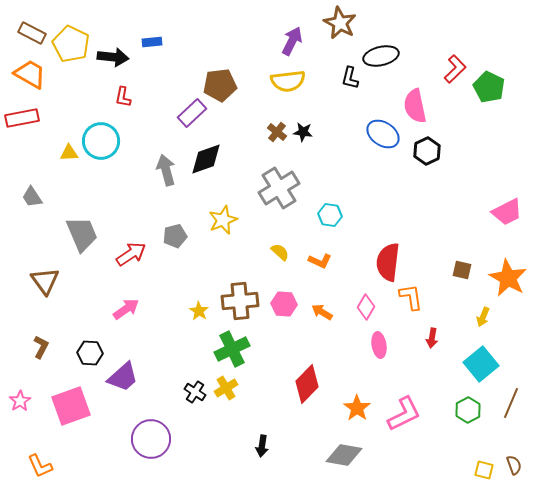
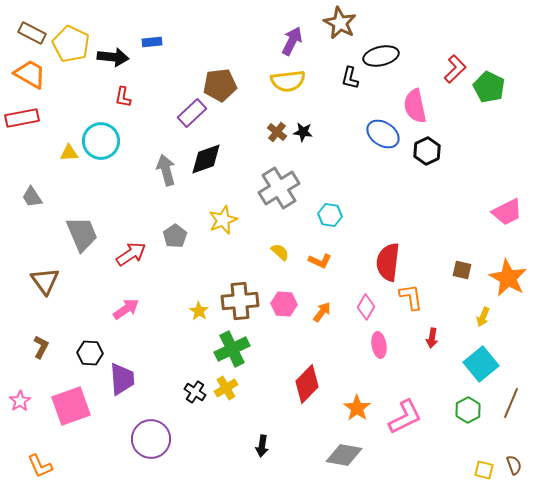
gray pentagon at (175, 236): rotated 20 degrees counterclockwise
orange arrow at (322, 312): rotated 95 degrees clockwise
purple trapezoid at (123, 377): moved 1 px left, 2 px down; rotated 52 degrees counterclockwise
pink L-shape at (404, 414): moved 1 px right, 3 px down
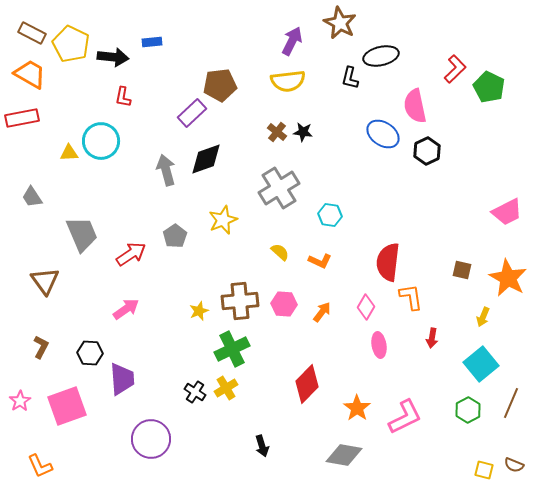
yellow star at (199, 311): rotated 18 degrees clockwise
pink square at (71, 406): moved 4 px left
black arrow at (262, 446): rotated 25 degrees counterclockwise
brown semicircle at (514, 465): rotated 132 degrees clockwise
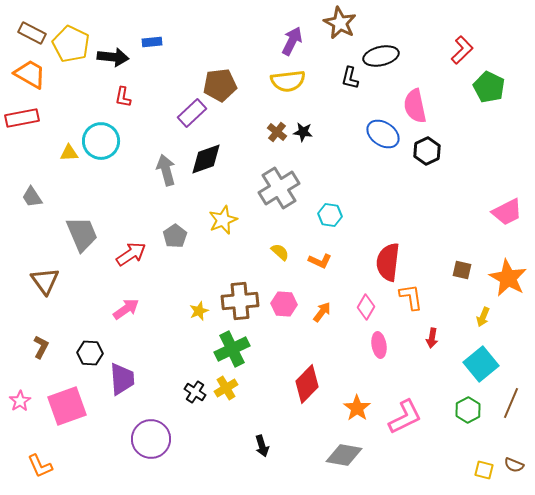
red L-shape at (455, 69): moved 7 px right, 19 px up
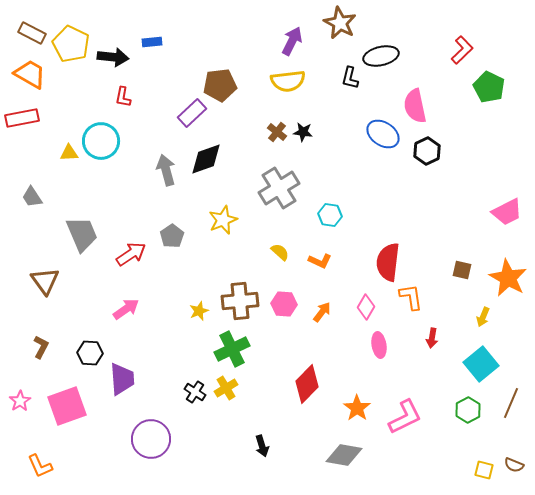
gray pentagon at (175, 236): moved 3 px left
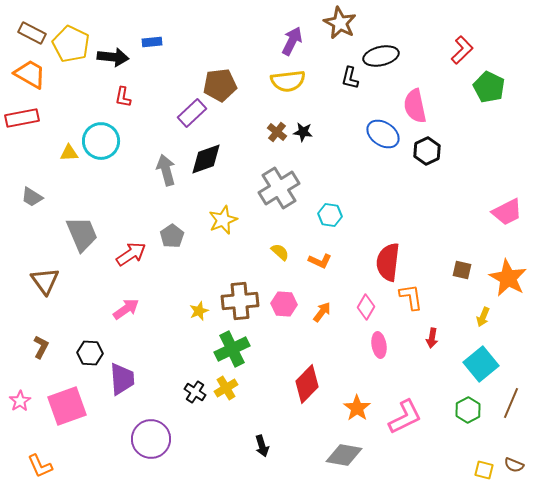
gray trapezoid at (32, 197): rotated 25 degrees counterclockwise
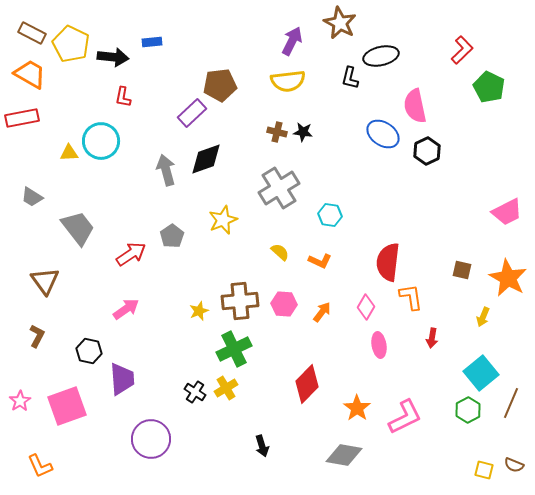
brown cross at (277, 132): rotated 24 degrees counterclockwise
gray trapezoid at (82, 234): moved 4 px left, 6 px up; rotated 15 degrees counterclockwise
brown L-shape at (41, 347): moved 4 px left, 11 px up
green cross at (232, 349): moved 2 px right
black hexagon at (90, 353): moved 1 px left, 2 px up; rotated 10 degrees clockwise
cyan square at (481, 364): moved 9 px down
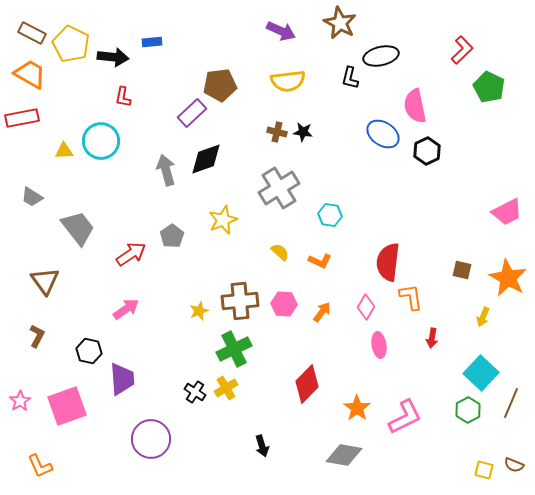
purple arrow at (292, 41): moved 11 px left, 10 px up; rotated 88 degrees clockwise
yellow triangle at (69, 153): moved 5 px left, 2 px up
cyan square at (481, 373): rotated 8 degrees counterclockwise
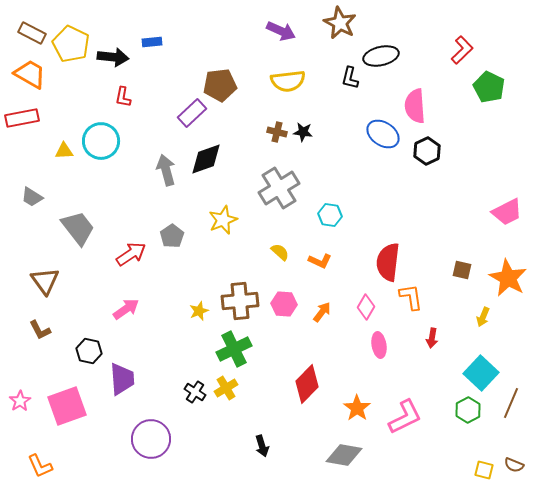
pink semicircle at (415, 106): rotated 8 degrees clockwise
brown L-shape at (37, 336): moved 3 px right, 6 px up; rotated 125 degrees clockwise
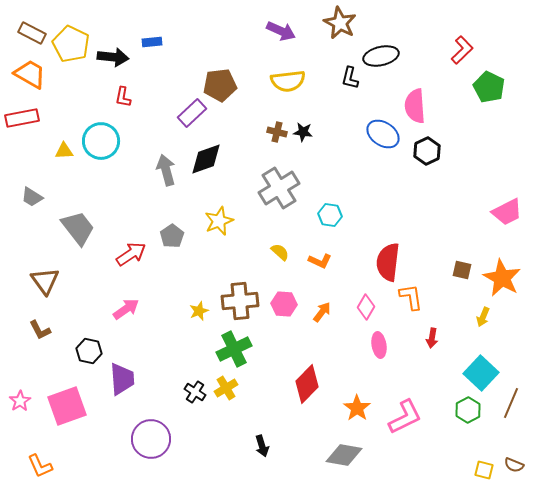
yellow star at (223, 220): moved 4 px left, 1 px down
orange star at (508, 278): moved 6 px left
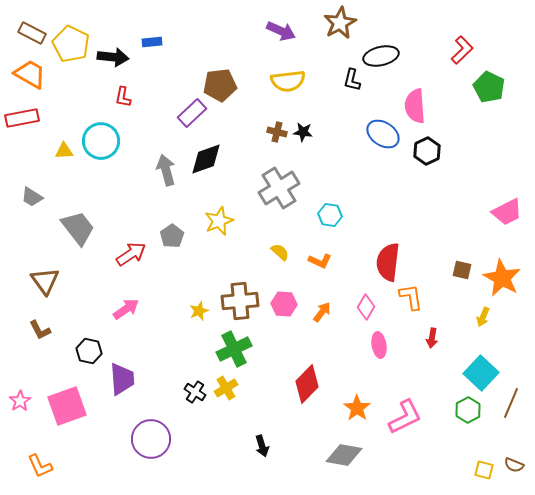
brown star at (340, 23): rotated 16 degrees clockwise
black L-shape at (350, 78): moved 2 px right, 2 px down
